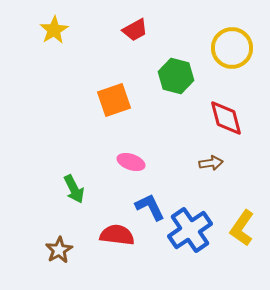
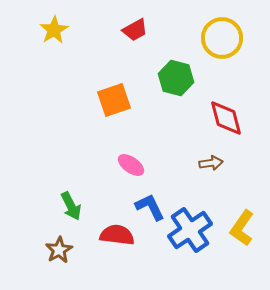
yellow circle: moved 10 px left, 10 px up
green hexagon: moved 2 px down
pink ellipse: moved 3 px down; rotated 16 degrees clockwise
green arrow: moved 3 px left, 17 px down
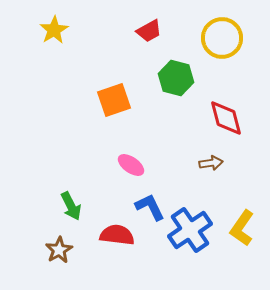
red trapezoid: moved 14 px right, 1 px down
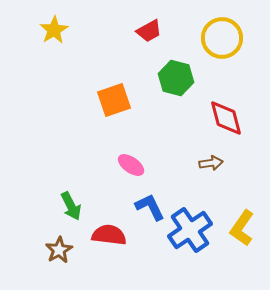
red semicircle: moved 8 px left
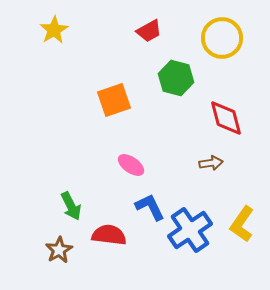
yellow L-shape: moved 4 px up
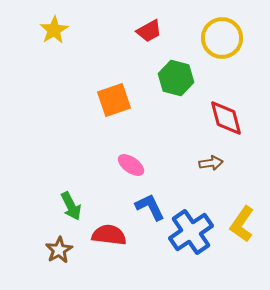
blue cross: moved 1 px right, 2 px down
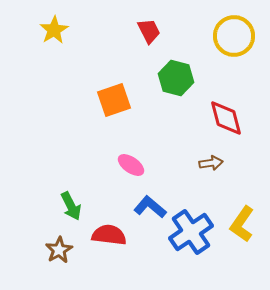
red trapezoid: rotated 88 degrees counterclockwise
yellow circle: moved 12 px right, 2 px up
blue L-shape: rotated 24 degrees counterclockwise
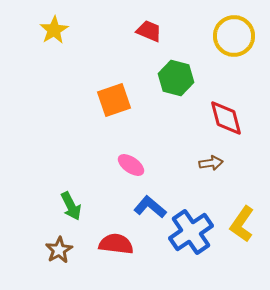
red trapezoid: rotated 40 degrees counterclockwise
red semicircle: moved 7 px right, 9 px down
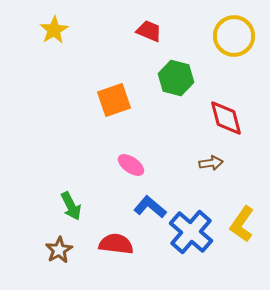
blue cross: rotated 15 degrees counterclockwise
